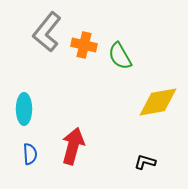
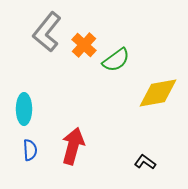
orange cross: rotated 30 degrees clockwise
green semicircle: moved 4 px left, 4 px down; rotated 96 degrees counterclockwise
yellow diamond: moved 9 px up
blue semicircle: moved 4 px up
black L-shape: rotated 20 degrees clockwise
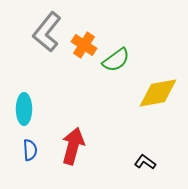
orange cross: rotated 10 degrees counterclockwise
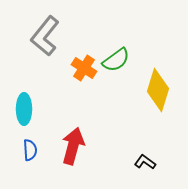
gray L-shape: moved 2 px left, 4 px down
orange cross: moved 23 px down
yellow diamond: moved 3 px up; rotated 63 degrees counterclockwise
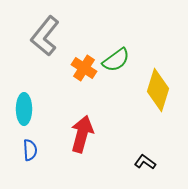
red arrow: moved 9 px right, 12 px up
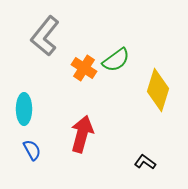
blue semicircle: moved 2 px right; rotated 25 degrees counterclockwise
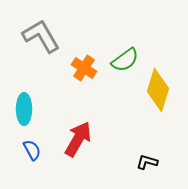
gray L-shape: moved 4 px left; rotated 111 degrees clockwise
green semicircle: moved 9 px right
red arrow: moved 4 px left, 5 px down; rotated 15 degrees clockwise
black L-shape: moved 2 px right; rotated 20 degrees counterclockwise
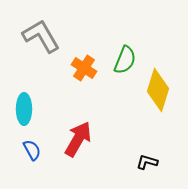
green semicircle: rotated 32 degrees counterclockwise
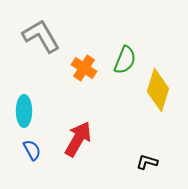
cyan ellipse: moved 2 px down
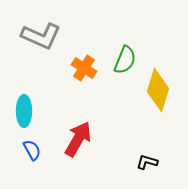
gray L-shape: rotated 144 degrees clockwise
